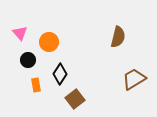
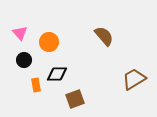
brown semicircle: moved 14 px left, 1 px up; rotated 55 degrees counterclockwise
black circle: moved 4 px left
black diamond: moved 3 px left; rotated 55 degrees clockwise
brown square: rotated 18 degrees clockwise
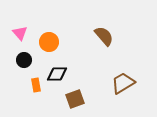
brown trapezoid: moved 11 px left, 4 px down
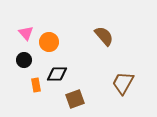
pink triangle: moved 6 px right
brown trapezoid: rotated 30 degrees counterclockwise
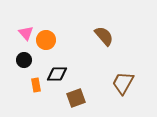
orange circle: moved 3 px left, 2 px up
brown square: moved 1 px right, 1 px up
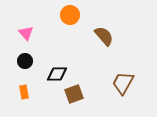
orange circle: moved 24 px right, 25 px up
black circle: moved 1 px right, 1 px down
orange rectangle: moved 12 px left, 7 px down
brown square: moved 2 px left, 4 px up
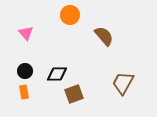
black circle: moved 10 px down
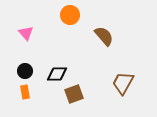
orange rectangle: moved 1 px right
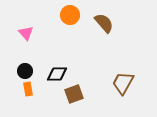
brown semicircle: moved 13 px up
orange rectangle: moved 3 px right, 3 px up
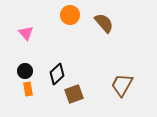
black diamond: rotated 40 degrees counterclockwise
brown trapezoid: moved 1 px left, 2 px down
